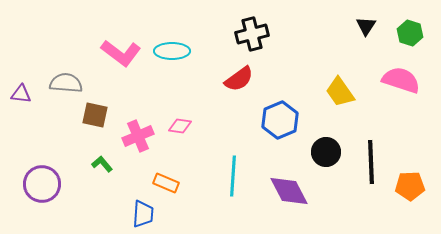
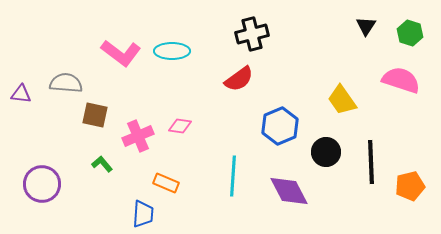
yellow trapezoid: moved 2 px right, 8 px down
blue hexagon: moved 6 px down
orange pentagon: rotated 12 degrees counterclockwise
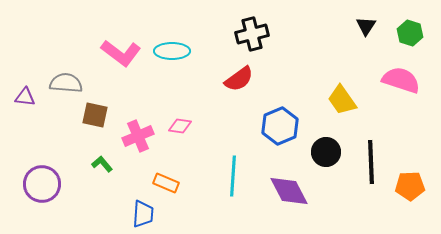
purple triangle: moved 4 px right, 3 px down
orange pentagon: rotated 12 degrees clockwise
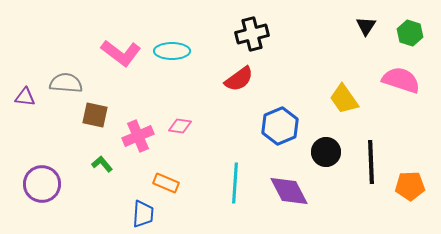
yellow trapezoid: moved 2 px right, 1 px up
cyan line: moved 2 px right, 7 px down
